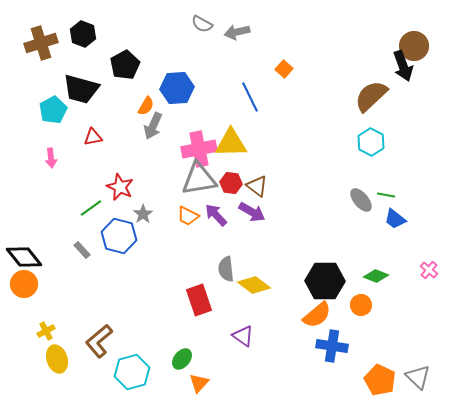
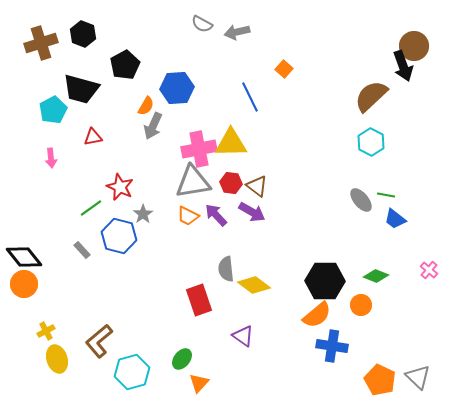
gray triangle at (199, 179): moved 6 px left, 3 px down
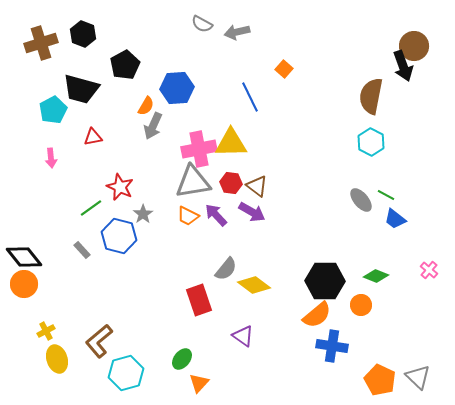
brown semicircle at (371, 96): rotated 36 degrees counterclockwise
green line at (386, 195): rotated 18 degrees clockwise
gray semicircle at (226, 269): rotated 135 degrees counterclockwise
cyan hexagon at (132, 372): moved 6 px left, 1 px down
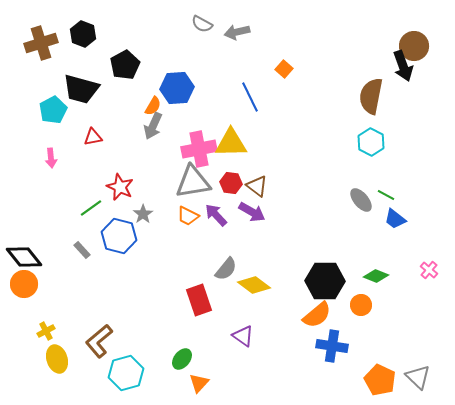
orange semicircle at (146, 106): moved 7 px right
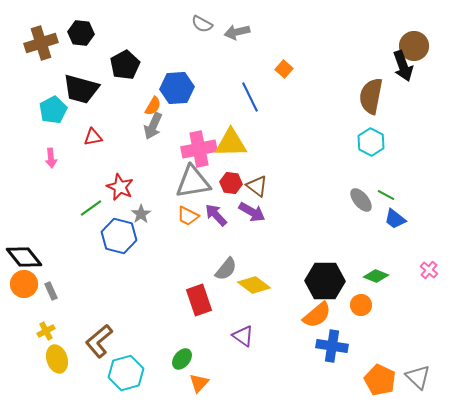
black hexagon at (83, 34): moved 2 px left, 1 px up; rotated 15 degrees counterclockwise
gray star at (143, 214): moved 2 px left
gray rectangle at (82, 250): moved 31 px left, 41 px down; rotated 18 degrees clockwise
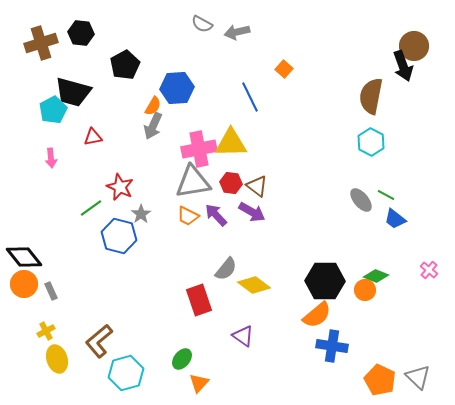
black trapezoid at (81, 89): moved 8 px left, 3 px down
orange circle at (361, 305): moved 4 px right, 15 px up
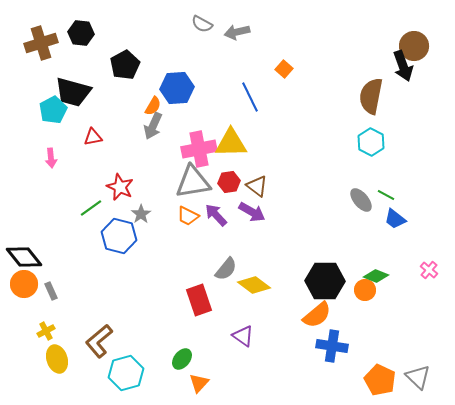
red hexagon at (231, 183): moved 2 px left, 1 px up; rotated 15 degrees counterclockwise
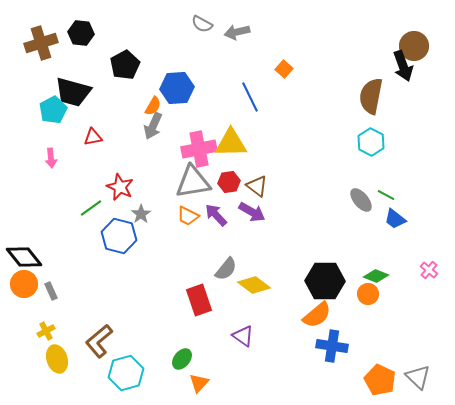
orange circle at (365, 290): moved 3 px right, 4 px down
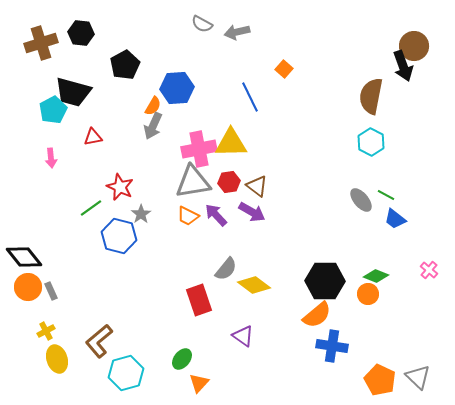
orange circle at (24, 284): moved 4 px right, 3 px down
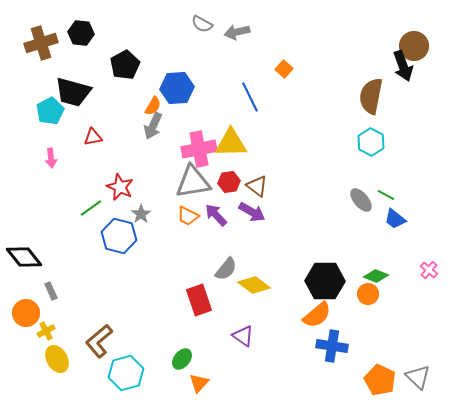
cyan pentagon at (53, 110): moved 3 px left, 1 px down
orange circle at (28, 287): moved 2 px left, 26 px down
yellow ellipse at (57, 359): rotated 12 degrees counterclockwise
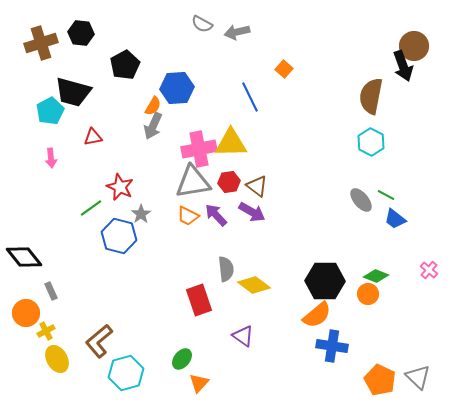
gray semicircle at (226, 269): rotated 45 degrees counterclockwise
